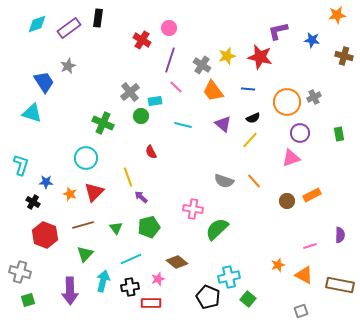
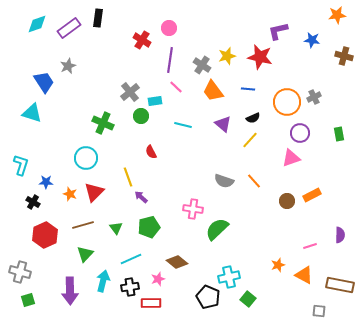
purple line at (170, 60): rotated 10 degrees counterclockwise
red hexagon at (45, 235): rotated 15 degrees clockwise
gray square at (301, 311): moved 18 px right; rotated 24 degrees clockwise
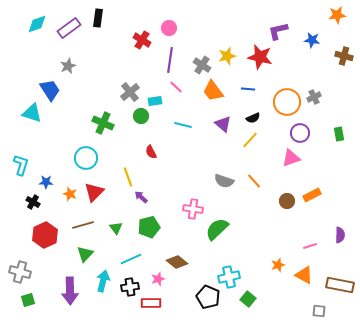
blue trapezoid at (44, 82): moved 6 px right, 8 px down
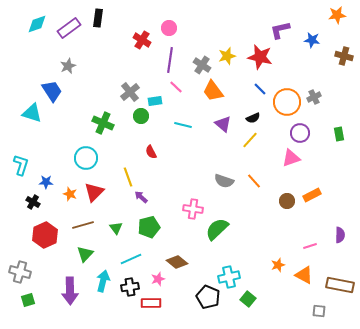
purple L-shape at (278, 31): moved 2 px right, 1 px up
blue line at (248, 89): moved 12 px right; rotated 40 degrees clockwise
blue trapezoid at (50, 90): moved 2 px right, 1 px down
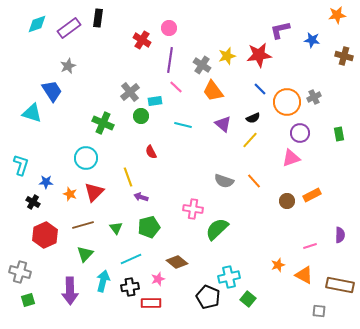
red star at (260, 57): moved 1 px left, 2 px up; rotated 20 degrees counterclockwise
purple arrow at (141, 197): rotated 24 degrees counterclockwise
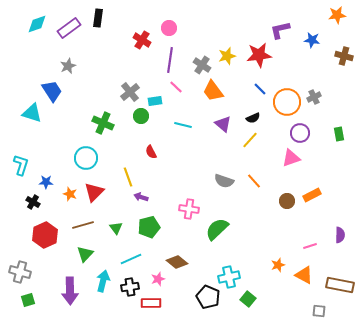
pink cross at (193, 209): moved 4 px left
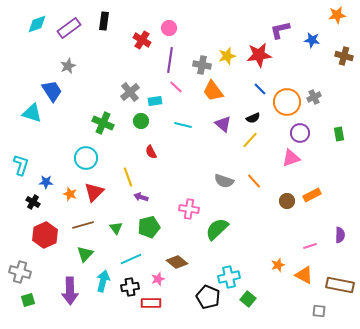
black rectangle at (98, 18): moved 6 px right, 3 px down
gray cross at (202, 65): rotated 24 degrees counterclockwise
green circle at (141, 116): moved 5 px down
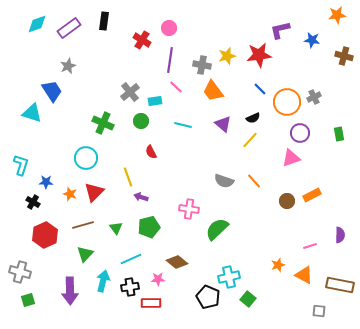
pink star at (158, 279): rotated 16 degrees clockwise
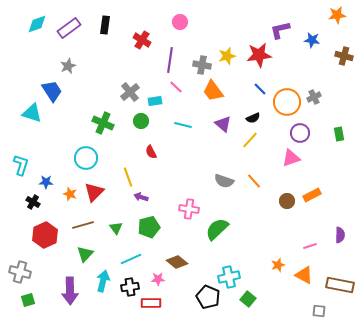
black rectangle at (104, 21): moved 1 px right, 4 px down
pink circle at (169, 28): moved 11 px right, 6 px up
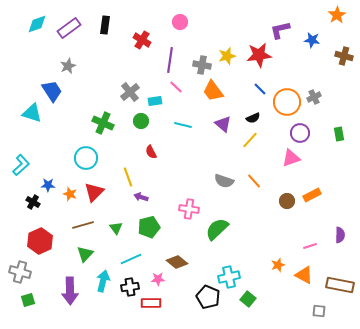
orange star at (337, 15): rotated 24 degrees counterclockwise
cyan L-shape at (21, 165): rotated 30 degrees clockwise
blue star at (46, 182): moved 2 px right, 3 px down
red hexagon at (45, 235): moved 5 px left, 6 px down
